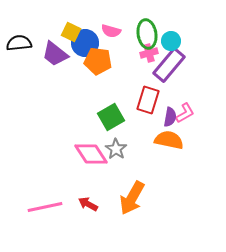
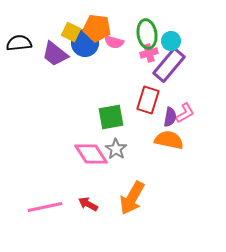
pink semicircle: moved 3 px right, 11 px down
orange pentagon: moved 1 px left, 33 px up
green square: rotated 20 degrees clockwise
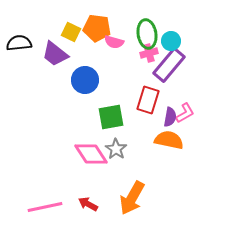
blue circle: moved 37 px down
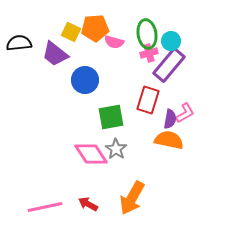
orange pentagon: moved 2 px left; rotated 12 degrees counterclockwise
purple semicircle: moved 2 px down
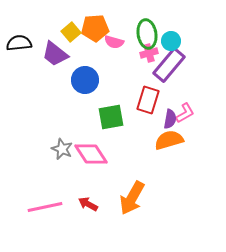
yellow square: rotated 24 degrees clockwise
orange semicircle: rotated 28 degrees counterclockwise
gray star: moved 54 px left; rotated 10 degrees counterclockwise
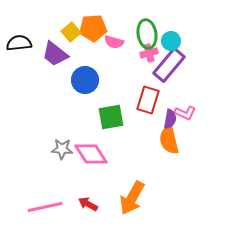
orange pentagon: moved 2 px left
pink L-shape: rotated 55 degrees clockwise
orange semicircle: rotated 88 degrees counterclockwise
gray star: rotated 20 degrees counterclockwise
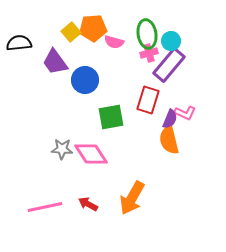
purple trapezoid: moved 8 px down; rotated 16 degrees clockwise
purple semicircle: rotated 12 degrees clockwise
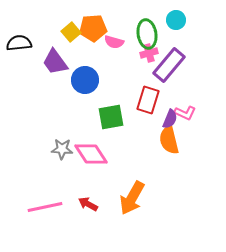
cyan circle: moved 5 px right, 21 px up
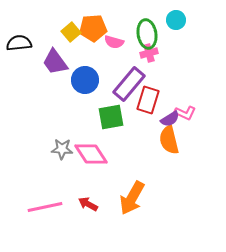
purple rectangle: moved 40 px left, 19 px down
purple semicircle: rotated 36 degrees clockwise
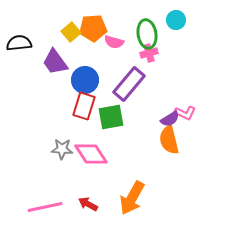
red rectangle: moved 64 px left, 6 px down
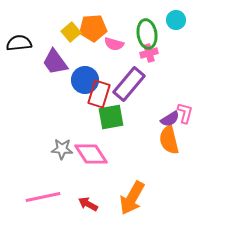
pink semicircle: moved 2 px down
red rectangle: moved 15 px right, 12 px up
pink L-shape: rotated 100 degrees counterclockwise
pink line: moved 2 px left, 10 px up
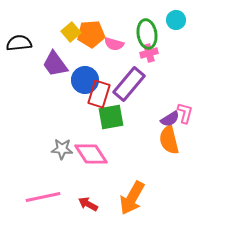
orange pentagon: moved 2 px left, 6 px down
purple trapezoid: moved 2 px down
